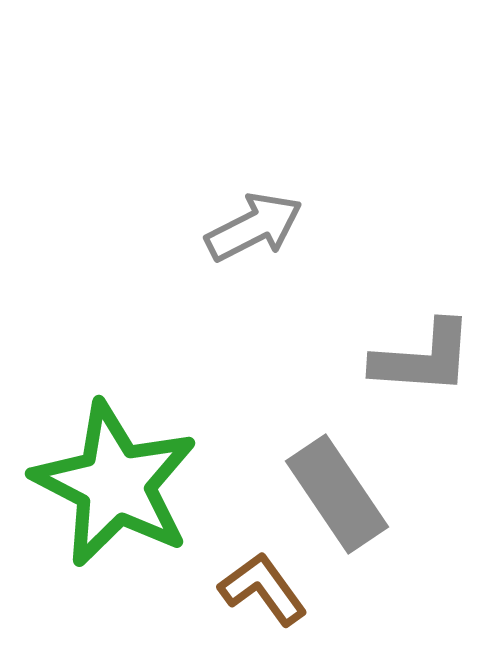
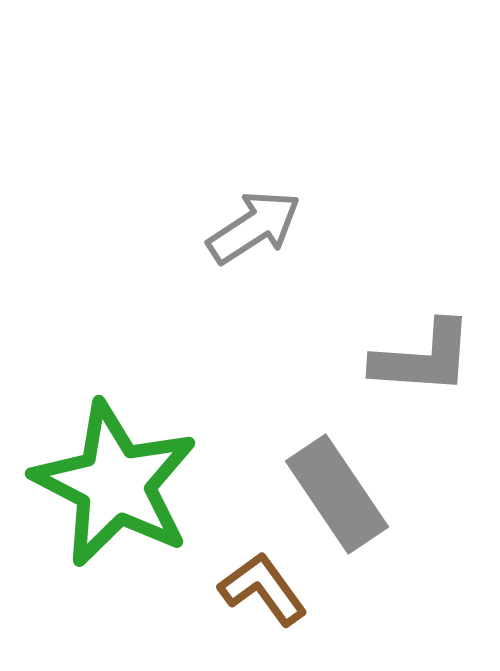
gray arrow: rotated 6 degrees counterclockwise
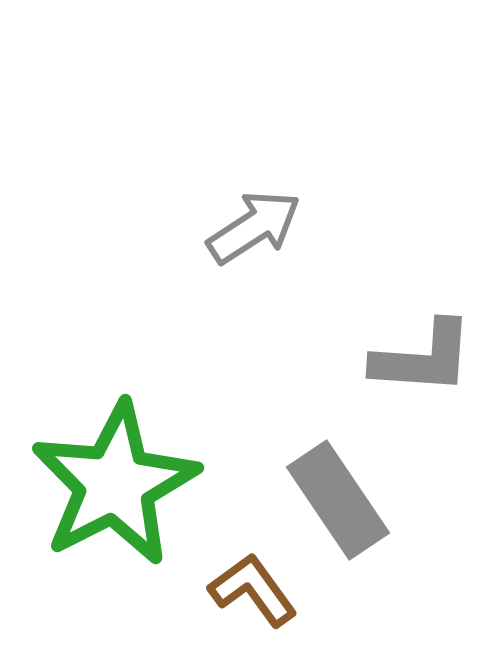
green star: rotated 18 degrees clockwise
gray rectangle: moved 1 px right, 6 px down
brown L-shape: moved 10 px left, 1 px down
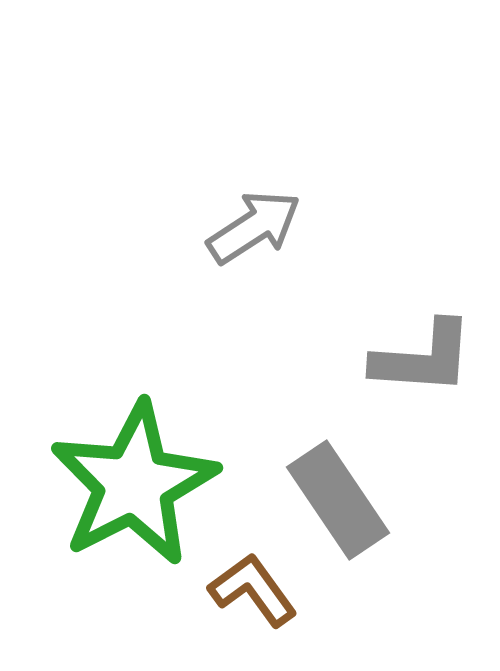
green star: moved 19 px right
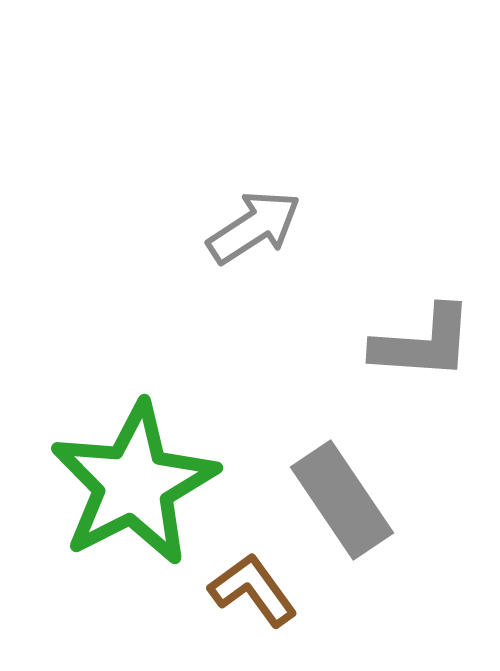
gray L-shape: moved 15 px up
gray rectangle: moved 4 px right
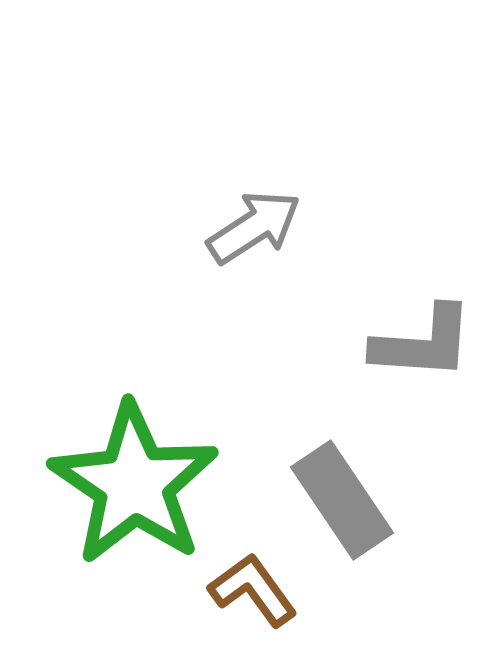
green star: rotated 11 degrees counterclockwise
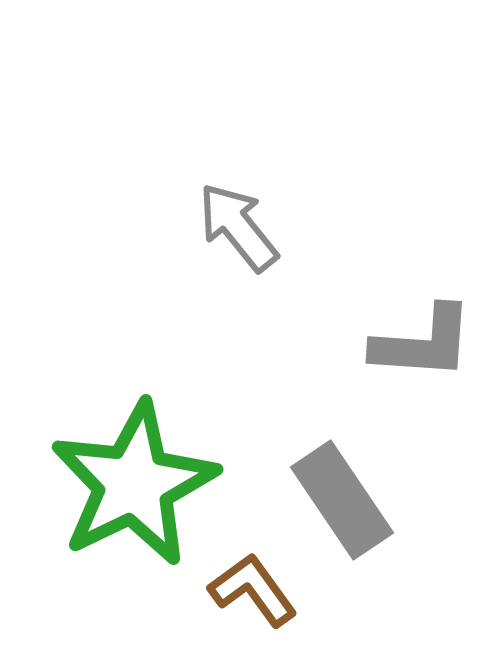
gray arrow: moved 16 px left; rotated 96 degrees counterclockwise
green star: rotated 12 degrees clockwise
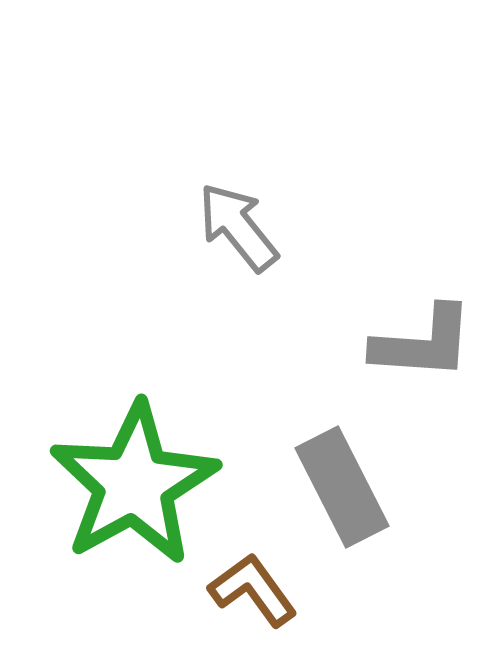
green star: rotated 3 degrees counterclockwise
gray rectangle: moved 13 px up; rotated 7 degrees clockwise
